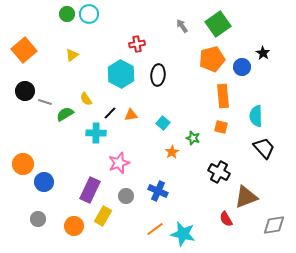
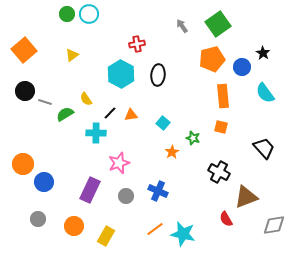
cyan semicircle at (256, 116): moved 9 px right, 23 px up; rotated 35 degrees counterclockwise
yellow rectangle at (103, 216): moved 3 px right, 20 px down
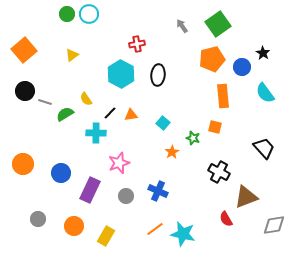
orange square at (221, 127): moved 6 px left
blue circle at (44, 182): moved 17 px right, 9 px up
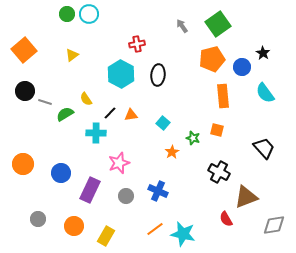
orange square at (215, 127): moved 2 px right, 3 px down
